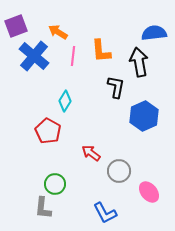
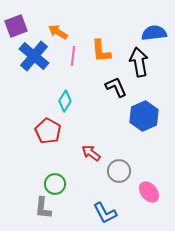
black L-shape: rotated 35 degrees counterclockwise
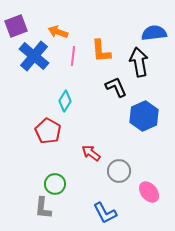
orange arrow: rotated 12 degrees counterclockwise
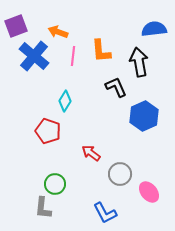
blue semicircle: moved 4 px up
red pentagon: rotated 10 degrees counterclockwise
gray circle: moved 1 px right, 3 px down
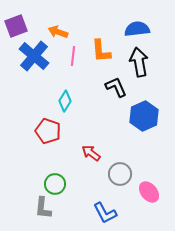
blue semicircle: moved 17 px left
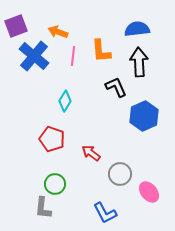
black arrow: rotated 8 degrees clockwise
red pentagon: moved 4 px right, 8 px down
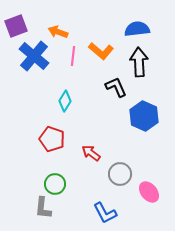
orange L-shape: rotated 45 degrees counterclockwise
blue hexagon: rotated 12 degrees counterclockwise
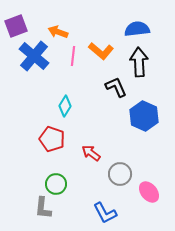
cyan diamond: moved 5 px down
green circle: moved 1 px right
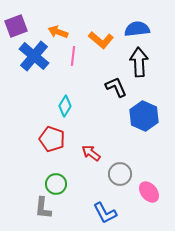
orange L-shape: moved 11 px up
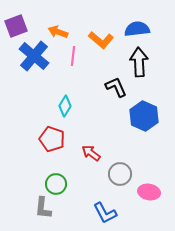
pink ellipse: rotated 40 degrees counterclockwise
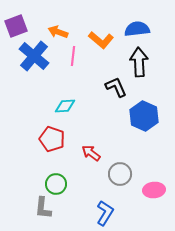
cyan diamond: rotated 55 degrees clockwise
pink ellipse: moved 5 px right, 2 px up; rotated 15 degrees counterclockwise
blue L-shape: rotated 120 degrees counterclockwise
